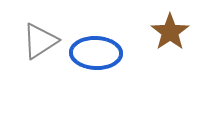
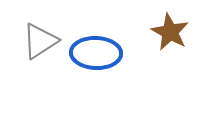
brown star: rotated 9 degrees counterclockwise
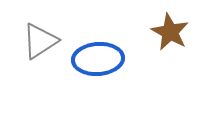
blue ellipse: moved 2 px right, 6 px down; rotated 6 degrees counterclockwise
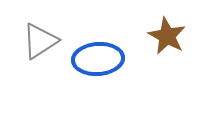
brown star: moved 3 px left, 4 px down
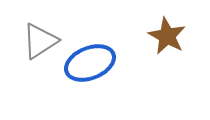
blue ellipse: moved 8 px left, 4 px down; rotated 18 degrees counterclockwise
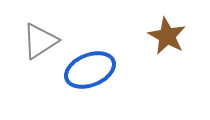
blue ellipse: moved 7 px down
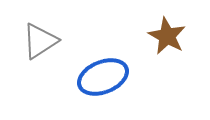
blue ellipse: moved 13 px right, 7 px down
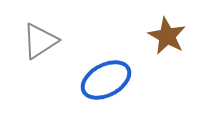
blue ellipse: moved 3 px right, 3 px down; rotated 6 degrees counterclockwise
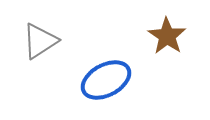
brown star: rotated 6 degrees clockwise
